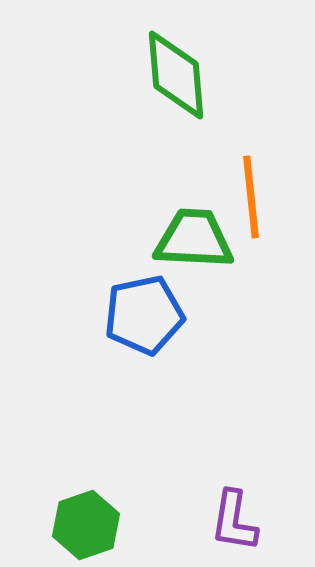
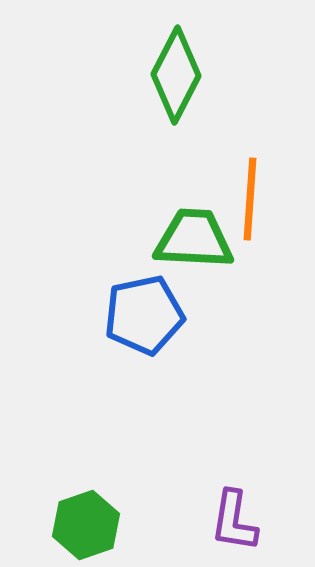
green diamond: rotated 32 degrees clockwise
orange line: moved 1 px left, 2 px down; rotated 10 degrees clockwise
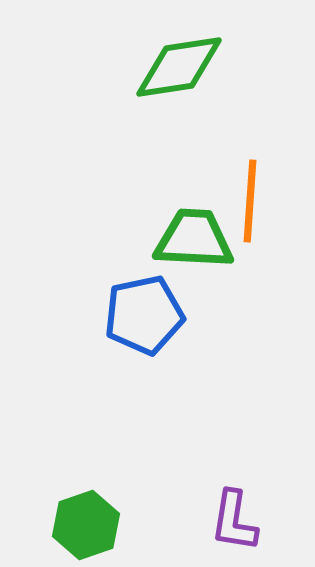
green diamond: moved 3 px right, 8 px up; rotated 54 degrees clockwise
orange line: moved 2 px down
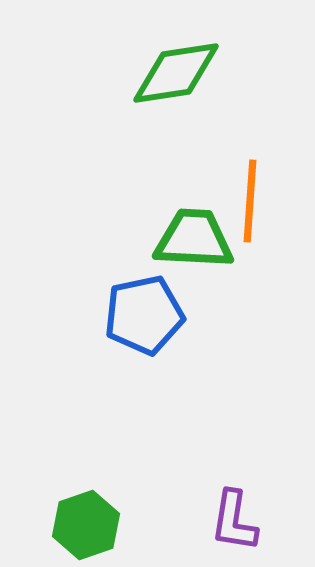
green diamond: moved 3 px left, 6 px down
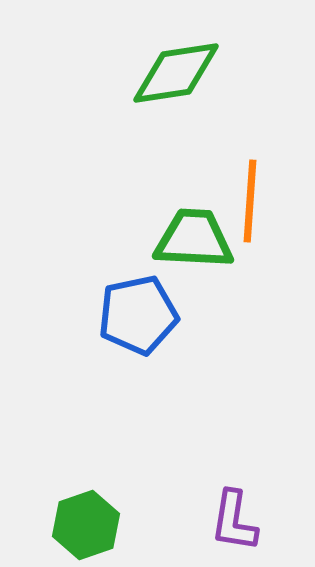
blue pentagon: moved 6 px left
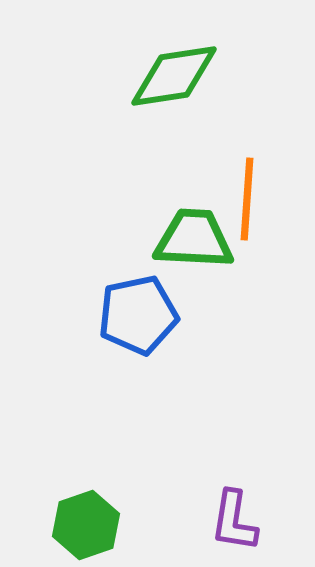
green diamond: moved 2 px left, 3 px down
orange line: moved 3 px left, 2 px up
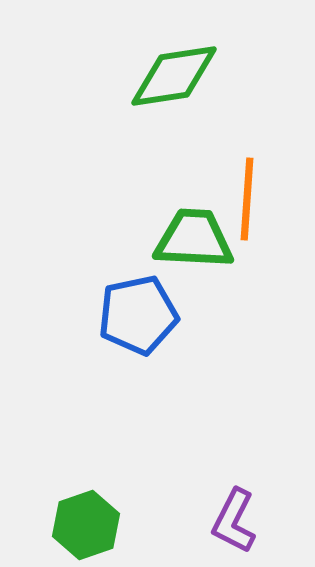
purple L-shape: rotated 18 degrees clockwise
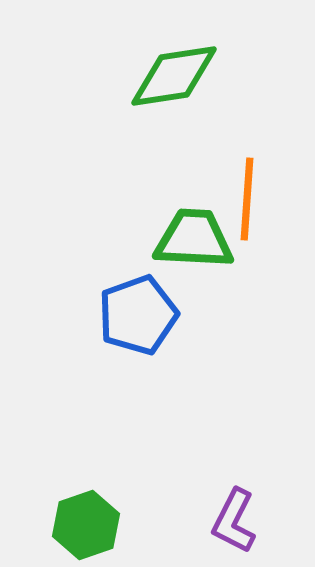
blue pentagon: rotated 8 degrees counterclockwise
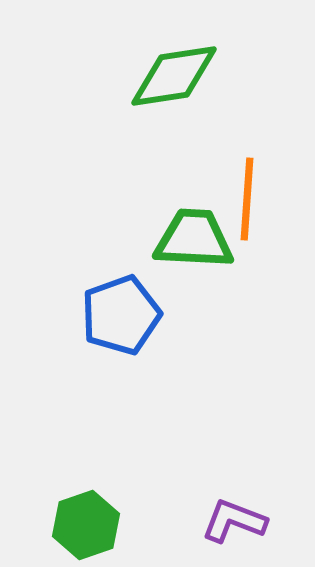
blue pentagon: moved 17 px left
purple L-shape: rotated 84 degrees clockwise
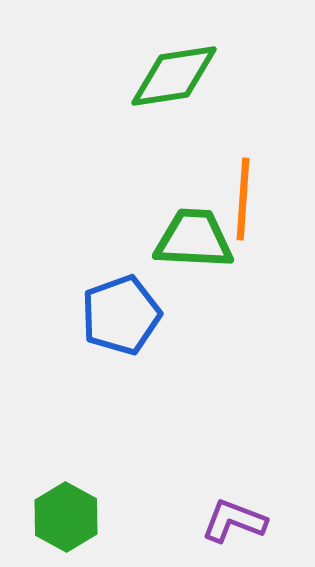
orange line: moved 4 px left
green hexagon: moved 20 px left, 8 px up; rotated 12 degrees counterclockwise
